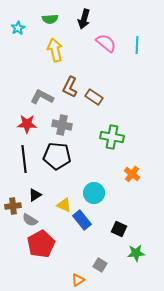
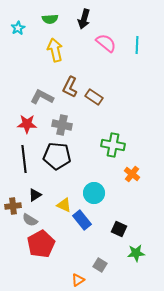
green cross: moved 1 px right, 8 px down
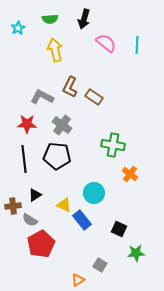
gray cross: rotated 24 degrees clockwise
orange cross: moved 2 px left
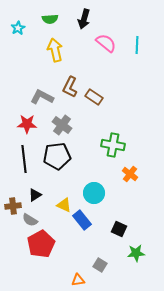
black pentagon: rotated 12 degrees counterclockwise
orange triangle: rotated 24 degrees clockwise
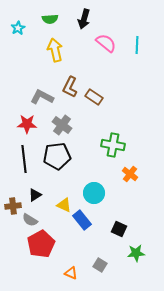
orange triangle: moved 7 px left, 7 px up; rotated 32 degrees clockwise
